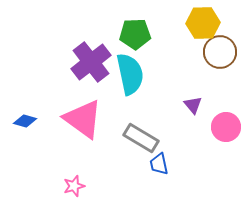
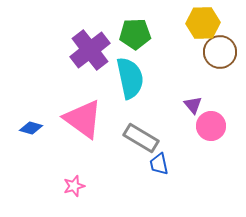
purple cross: moved 1 px left, 12 px up
cyan semicircle: moved 4 px down
blue diamond: moved 6 px right, 7 px down
pink circle: moved 15 px left, 1 px up
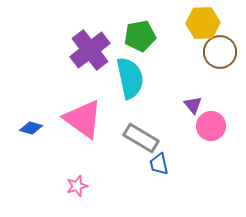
green pentagon: moved 5 px right, 2 px down; rotated 8 degrees counterclockwise
pink star: moved 3 px right
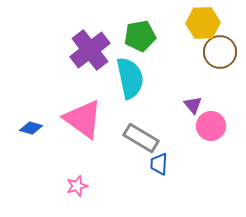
blue trapezoid: rotated 15 degrees clockwise
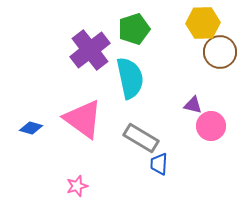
green pentagon: moved 6 px left, 7 px up; rotated 8 degrees counterclockwise
purple triangle: rotated 36 degrees counterclockwise
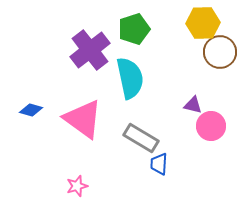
blue diamond: moved 18 px up
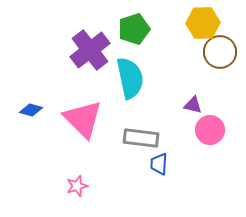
pink triangle: rotated 9 degrees clockwise
pink circle: moved 1 px left, 4 px down
gray rectangle: rotated 24 degrees counterclockwise
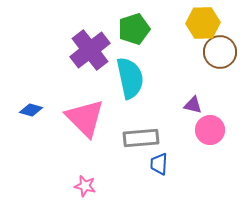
pink triangle: moved 2 px right, 1 px up
gray rectangle: rotated 12 degrees counterclockwise
pink star: moved 8 px right; rotated 30 degrees clockwise
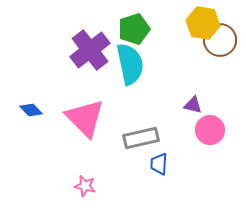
yellow hexagon: rotated 12 degrees clockwise
brown circle: moved 12 px up
cyan semicircle: moved 14 px up
blue diamond: rotated 30 degrees clockwise
gray rectangle: rotated 8 degrees counterclockwise
